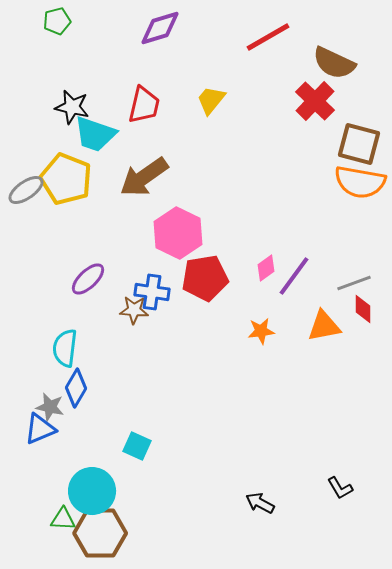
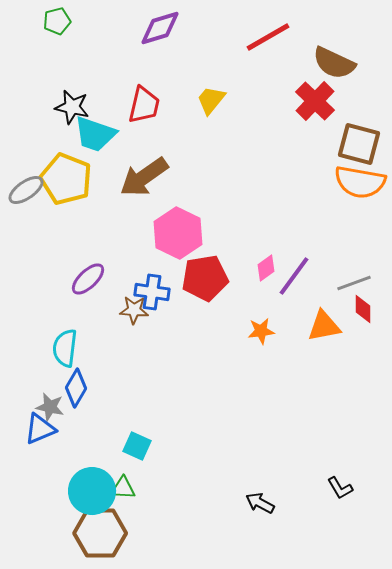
green triangle: moved 60 px right, 31 px up
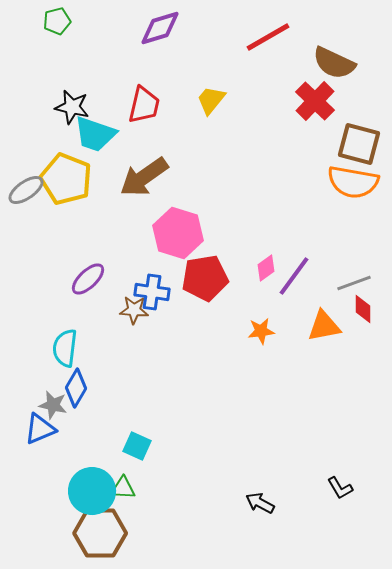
orange semicircle: moved 7 px left
pink hexagon: rotated 9 degrees counterclockwise
gray star: moved 3 px right, 2 px up
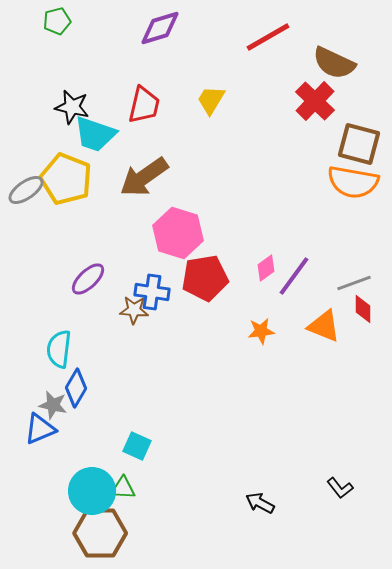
yellow trapezoid: rotated 8 degrees counterclockwise
orange triangle: rotated 33 degrees clockwise
cyan semicircle: moved 6 px left, 1 px down
black L-shape: rotated 8 degrees counterclockwise
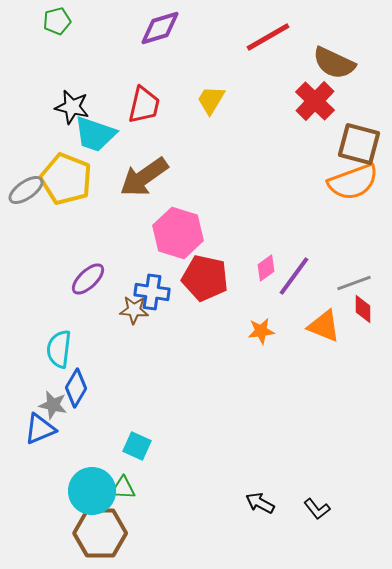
orange semicircle: rotated 30 degrees counterclockwise
red pentagon: rotated 21 degrees clockwise
black L-shape: moved 23 px left, 21 px down
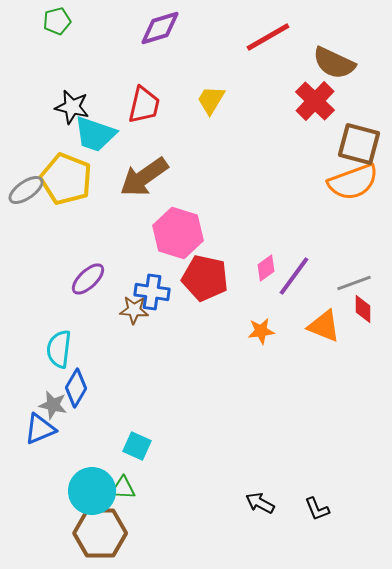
black L-shape: rotated 16 degrees clockwise
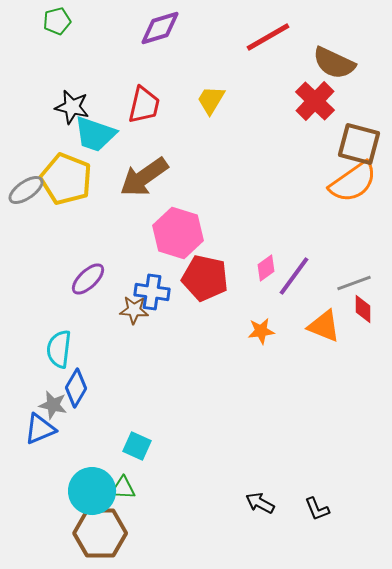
orange semicircle: rotated 15 degrees counterclockwise
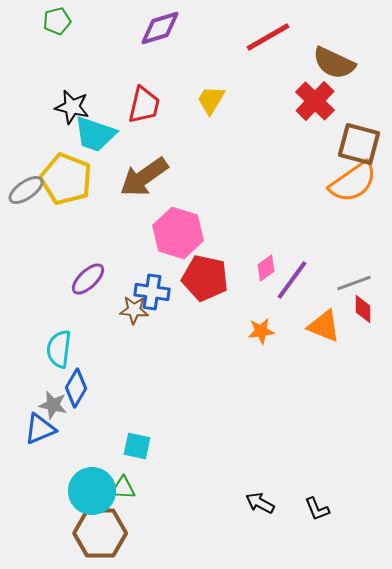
purple line: moved 2 px left, 4 px down
cyan square: rotated 12 degrees counterclockwise
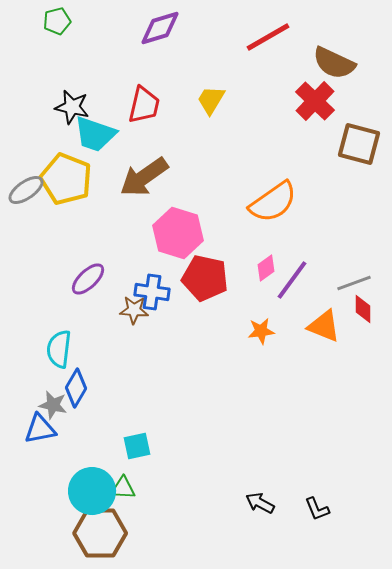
orange semicircle: moved 80 px left, 20 px down
blue triangle: rotated 12 degrees clockwise
cyan square: rotated 24 degrees counterclockwise
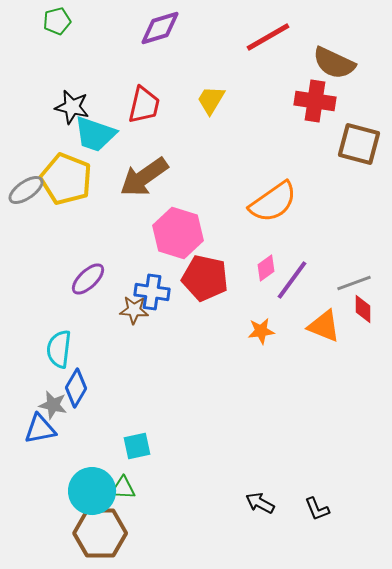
red cross: rotated 36 degrees counterclockwise
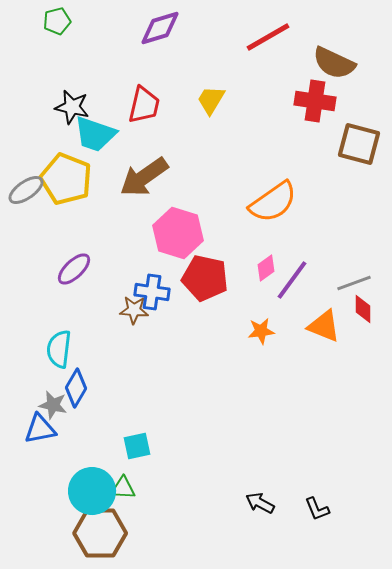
purple ellipse: moved 14 px left, 10 px up
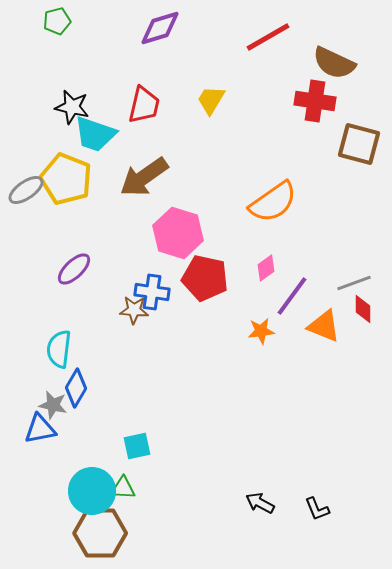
purple line: moved 16 px down
